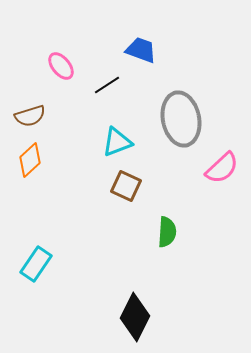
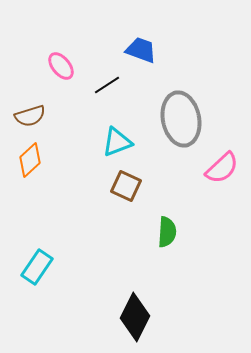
cyan rectangle: moved 1 px right, 3 px down
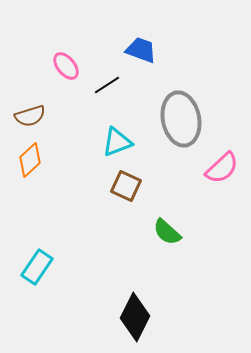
pink ellipse: moved 5 px right
green semicircle: rotated 128 degrees clockwise
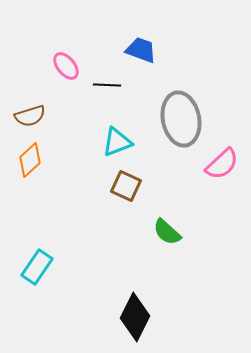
black line: rotated 36 degrees clockwise
pink semicircle: moved 4 px up
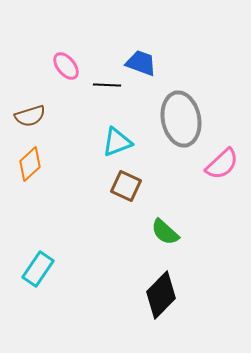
blue trapezoid: moved 13 px down
orange diamond: moved 4 px down
green semicircle: moved 2 px left
cyan rectangle: moved 1 px right, 2 px down
black diamond: moved 26 px right, 22 px up; rotated 18 degrees clockwise
